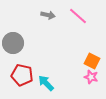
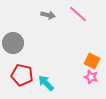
pink line: moved 2 px up
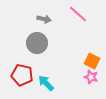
gray arrow: moved 4 px left, 4 px down
gray circle: moved 24 px right
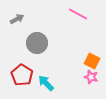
pink line: rotated 12 degrees counterclockwise
gray arrow: moved 27 px left; rotated 40 degrees counterclockwise
red pentagon: rotated 20 degrees clockwise
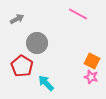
red pentagon: moved 9 px up
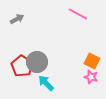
gray circle: moved 19 px down
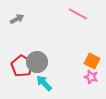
cyan arrow: moved 2 px left
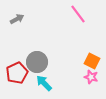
pink line: rotated 24 degrees clockwise
red pentagon: moved 5 px left, 7 px down; rotated 15 degrees clockwise
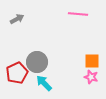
pink line: rotated 48 degrees counterclockwise
orange square: rotated 28 degrees counterclockwise
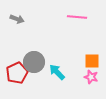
pink line: moved 1 px left, 3 px down
gray arrow: rotated 48 degrees clockwise
gray circle: moved 3 px left
cyan arrow: moved 13 px right, 11 px up
